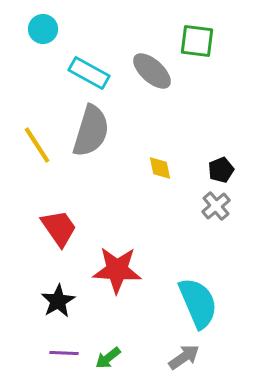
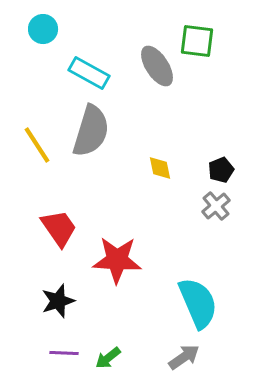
gray ellipse: moved 5 px right, 5 px up; rotated 15 degrees clockwise
red star: moved 10 px up
black star: rotated 12 degrees clockwise
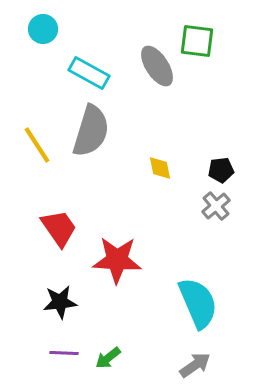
black pentagon: rotated 15 degrees clockwise
black star: moved 2 px right, 1 px down; rotated 12 degrees clockwise
gray arrow: moved 11 px right, 8 px down
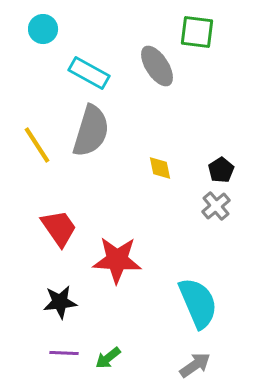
green square: moved 9 px up
black pentagon: rotated 25 degrees counterclockwise
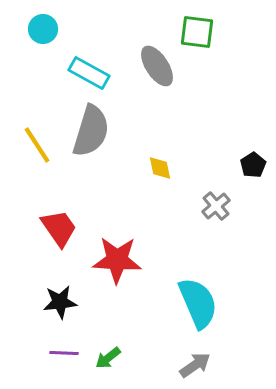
black pentagon: moved 32 px right, 5 px up
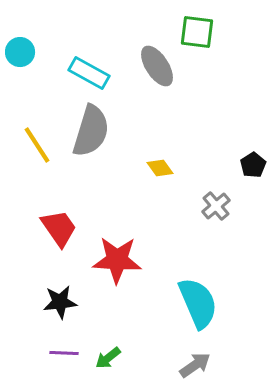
cyan circle: moved 23 px left, 23 px down
yellow diamond: rotated 24 degrees counterclockwise
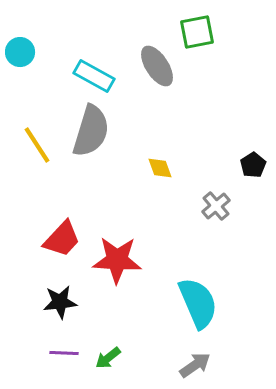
green square: rotated 18 degrees counterclockwise
cyan rectangle: moved 5 px right, 3 px down
yellow diamond: rotated 16 degrees clockwise
red trapezoid: moved 3 px right, 11 px down; rotated 78 degrees clockwise
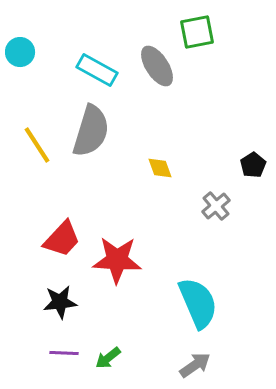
cyan rectangle: moved 3 px right, 6 px up
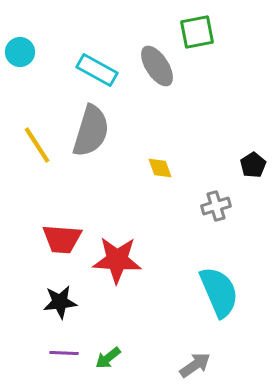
gray cross: rotated 24 degrees clockwise
red trapezoid: rotated 51 degrees clockwise
cyan semicircle: moved 21 px right, 11 px up
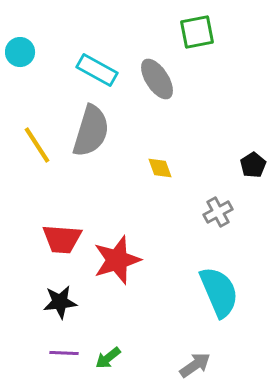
gray ellipse: moved 13 px down
gray cross: moved 2 px right, 6 px down; rotated 12 degrees counterclockwise
red star: rotated 21 degrees counterclockwise
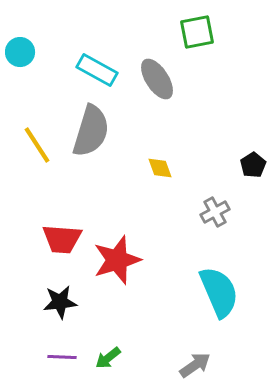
gray cross: moved 3 px left
purple line: moved 2 px left, 4 px down
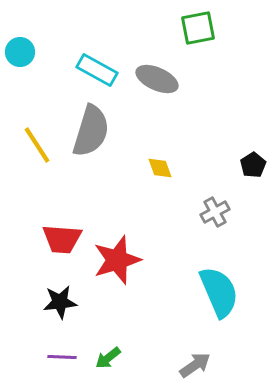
green square: moved 1 px right, 4 px up
gray ellipse: rotated 33 degrees counterclockwise
